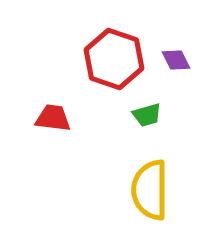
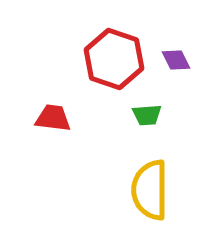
green trapezoid: rotated 12 degrees clockwise
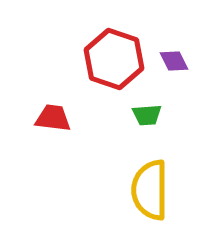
purple diamond: moved 2 px left, 1 px down
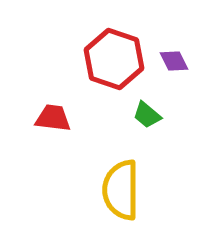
green trapezoid: rotated 44 degrees clockwise
yellow semicircle: moved 29 px left
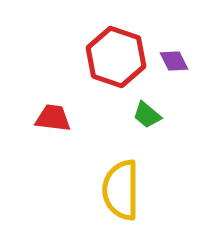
red hexagon: moved 2 px right, 2 px up
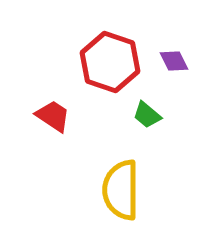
red hexagon: moved 6 px left, 5 px down
red trapezoid: moved 2 px up; rotated 27 degrees clockwise
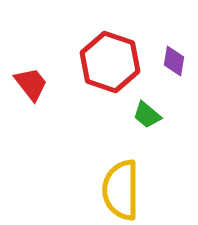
purple diamond: rotated 36 degrees clockwise
red trapezoid: moved 22 px left, 32 px up; rotated 18 degrees clockwise
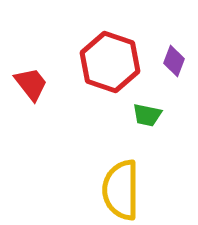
purple diamond: rotated 12 degrees clockwise
green trapezoid: rotated 28 degrees counterclockwise
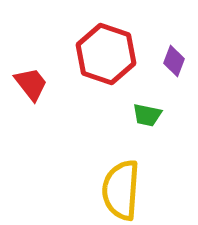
red hexagon: moved 4 px left, 8 px up
yellow semicircle: rotated 4 degrees clockwise
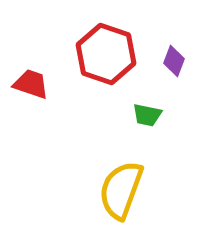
red trapezoid: rotated 33 degrees counterclockwise
yellow semicircle: rotated 16 degrees clockwise
